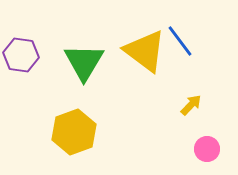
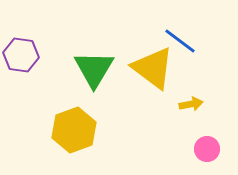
blue line: rotated 16 degrees counterclockwise
yellow triangle: moved 8 px right, 17 px down
green triangle: moved 10 px right, 7 px down
yellow arrow: moved 1 px up; rotated 35 degrees clockwise
yellow hexagon: moved 2 px up
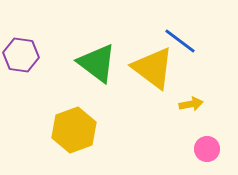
green triangle: moved 3 px right, 6 px up; rotated 24 degrees counterclockwise
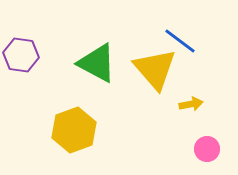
green triangle: rotated 9 degrees counterclockwise
yellow triangle: moved 2 px right, 1 px down; rotated 12 degrees clockwise
